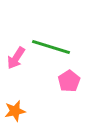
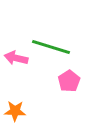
pink arrow: rotated 70 degrees clockwise
orange star: rotated 15 degrees clockwise
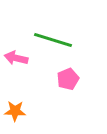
green line: moved 2 px right, 7 px up
pink pentagon: moved 1 px left, 2 px up; rotated 10 degrees clockwise
